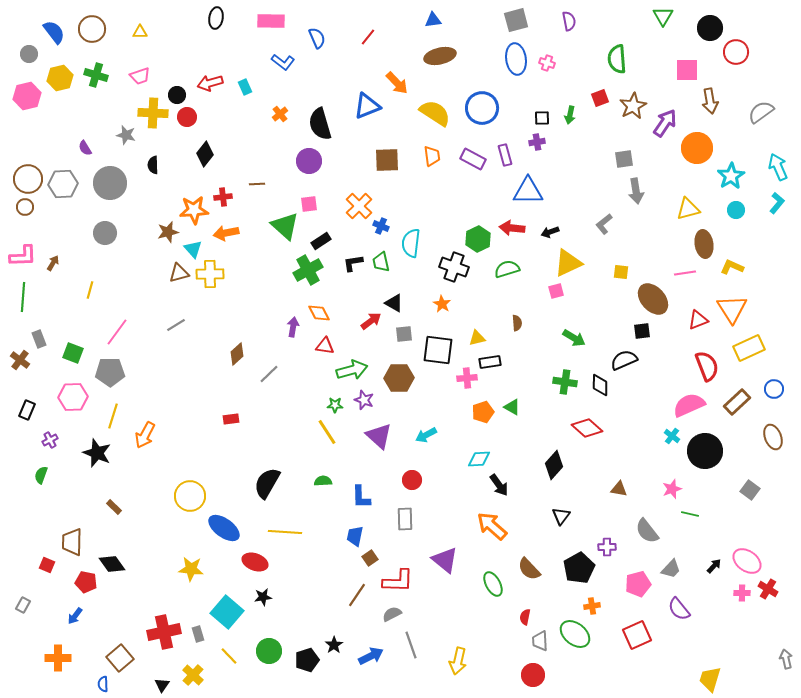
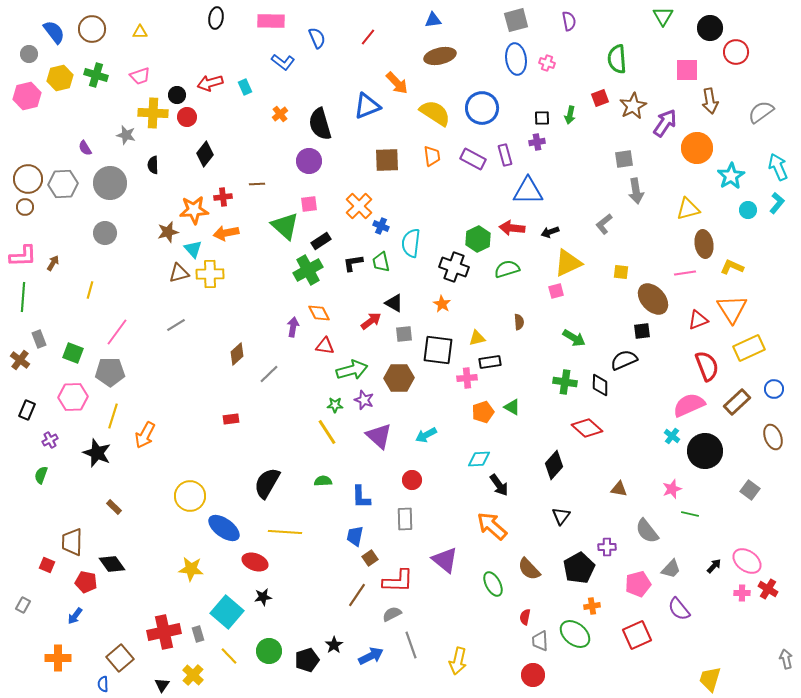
cyan circle at (736, 210): moved 12 px right
brown semicircle at (517, 323): moved 2 px right, 1 px up
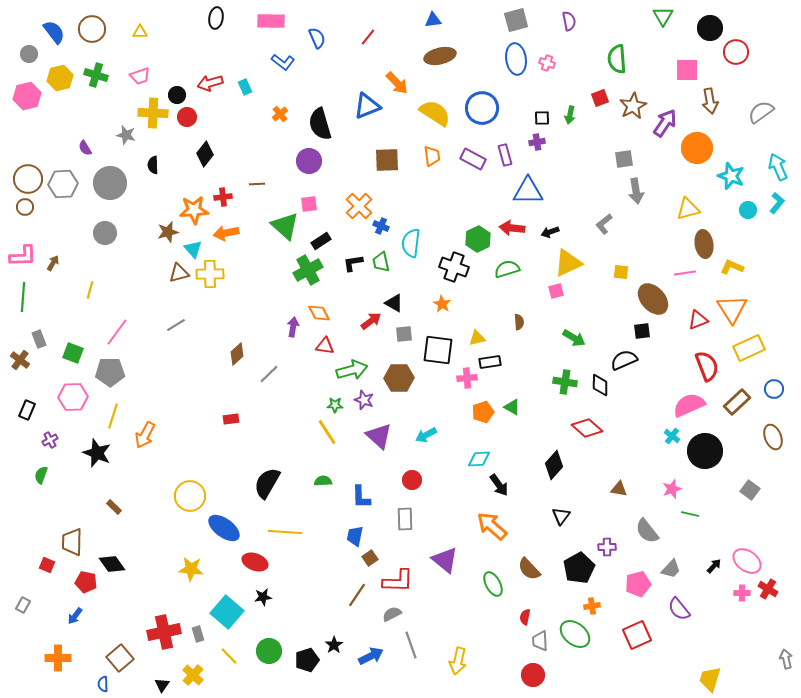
cyan star at (731, 176): rotated 20 degrees counterclockwise
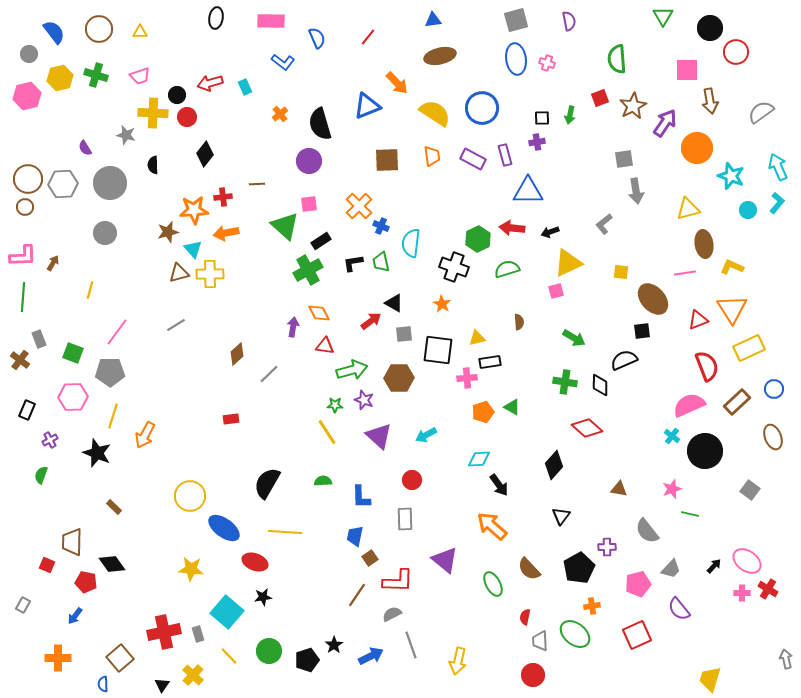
brown circle at (92, 29): moved 7 px right
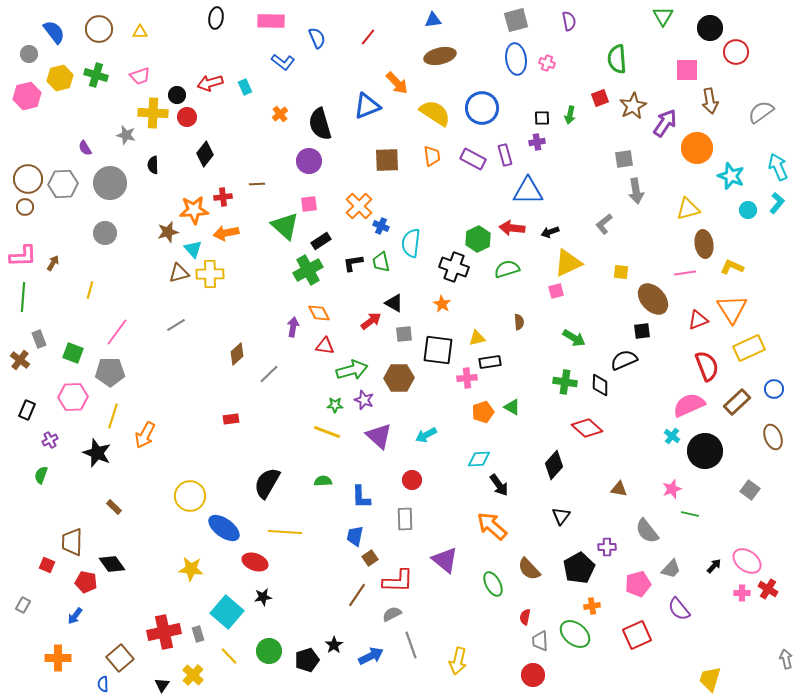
yellow line at (327, 432): rotated 36 degrees counterclockwise
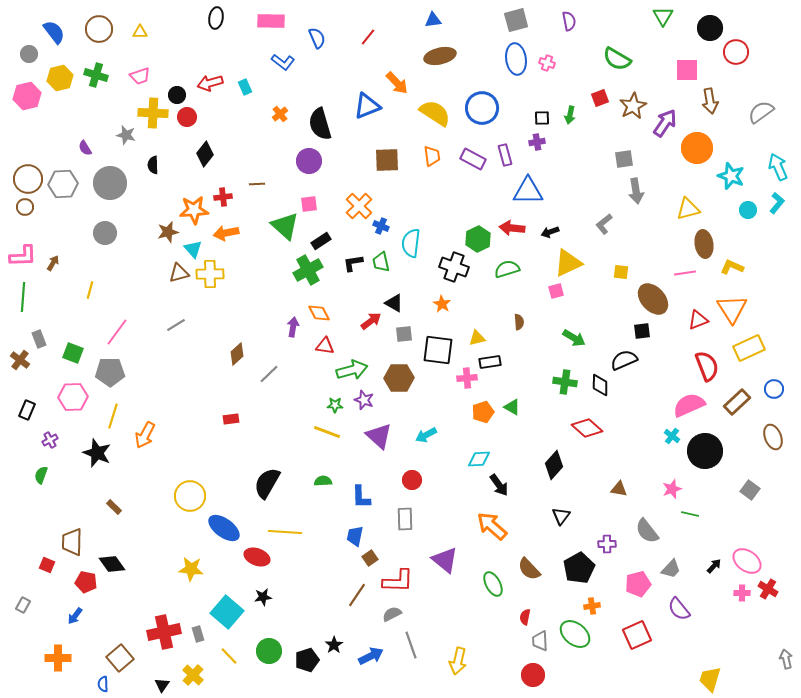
green semicircle at (617, 59): rotated 56 degrees counterclockwise
purple cross at (607, 547): moved 3 px up
red ellipse at (255, 562): moved 2 px right, 5 px up
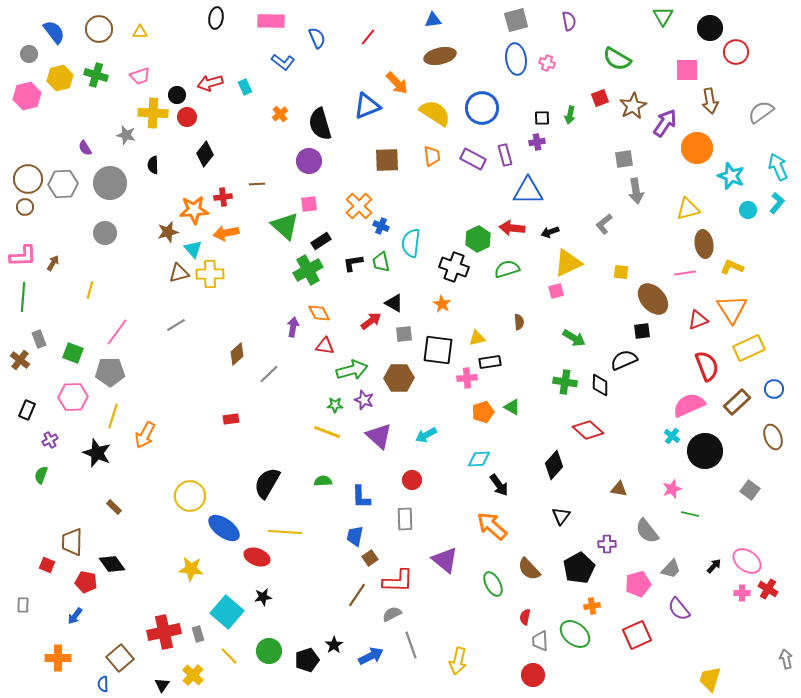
red diamond at (587, 428): moved 1 px right, 2 px down
gray rectangle at (23, 605): rotated 28 degrees counterclockwise
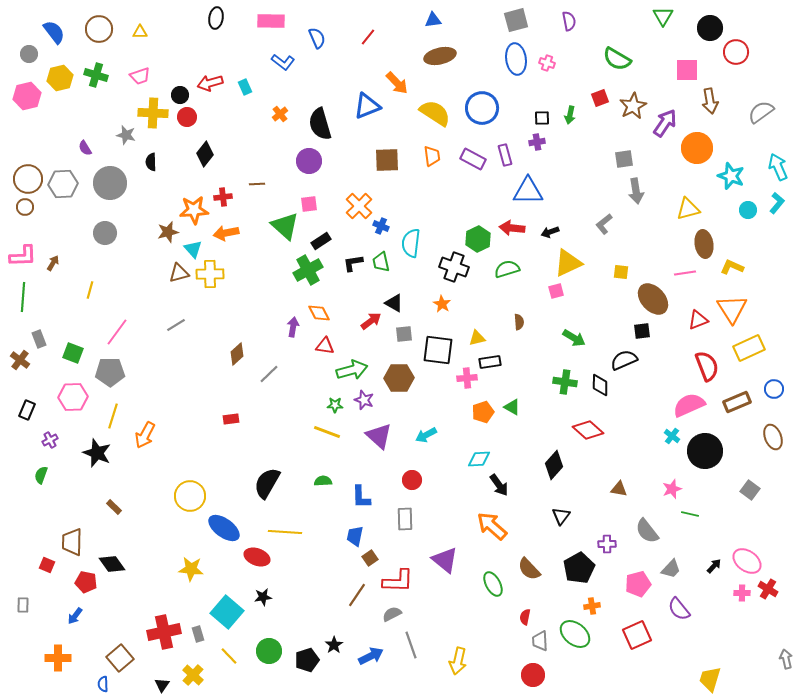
black circle at (177, 95): moved 3 px right
black semicircle at (153, 165): moved 2 px left, 3 px up
brown rectangle at (737, 402): rotated 20 degrees clockwise
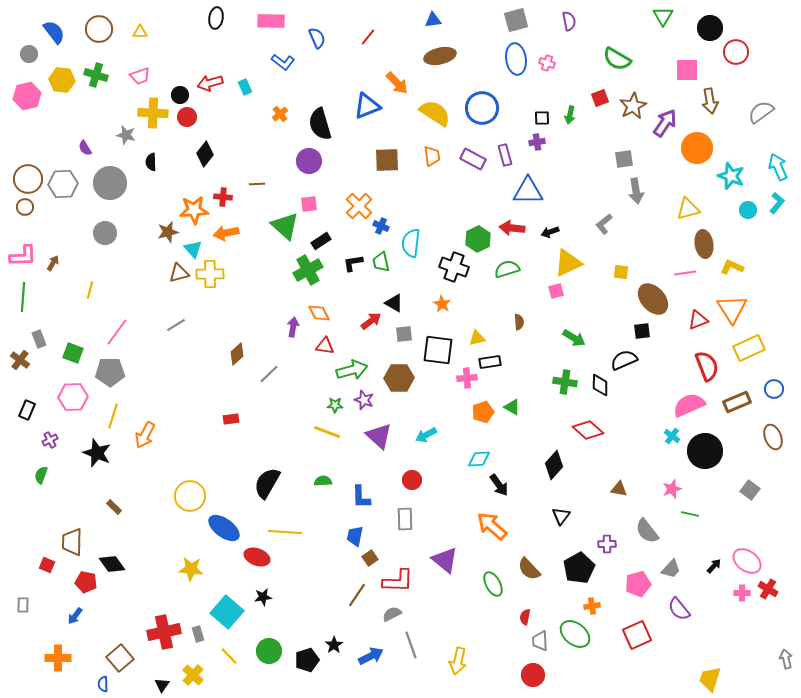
yellow hexagon at (60, 78): moved 2 px right, 2 px down; rotated 20 degrees clockwise
red cross at (223, 197): rotated 12 degrees clockwise
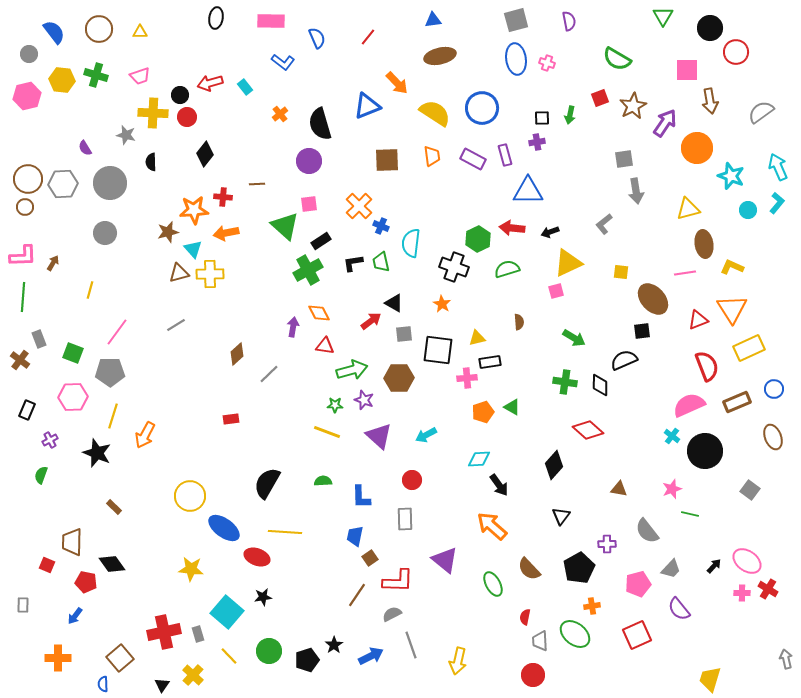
cyan rectangle at (245, 87): rotated 14 degrees counterclockwise
